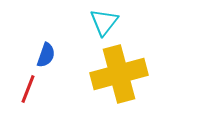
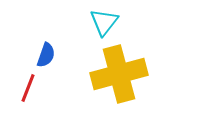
red line: moved 1 px up
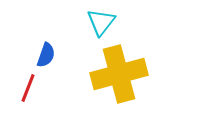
cyan triangle: moved 3 px left
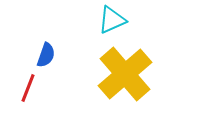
cyan triangle: moved 11 px right, 2 px up; rotated 28 degrees clockwise
yellow cross: moved 6 px right; rotated 26 degrees counterclockwise
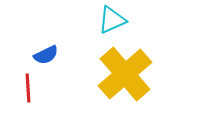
blue semicircle: rotated 45 degrees clockwise
red line: rotated 24 degrees counterclockwise
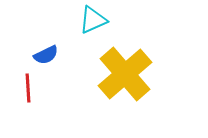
cyan triangle: moved 19 px left
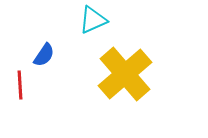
blue semicircle: moved 2 px left; rotated 30 degrees counterclockwise
red line: moved 8 px left, 3 px up
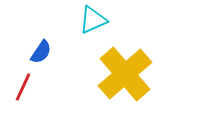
blue semicircle: moved 3 px left, 3 px up
red line: moved 3 px right, 2 px down; rotated 28 degrees clockwise
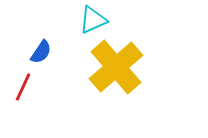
yellow cross: moved 9 px left, 7 px up
